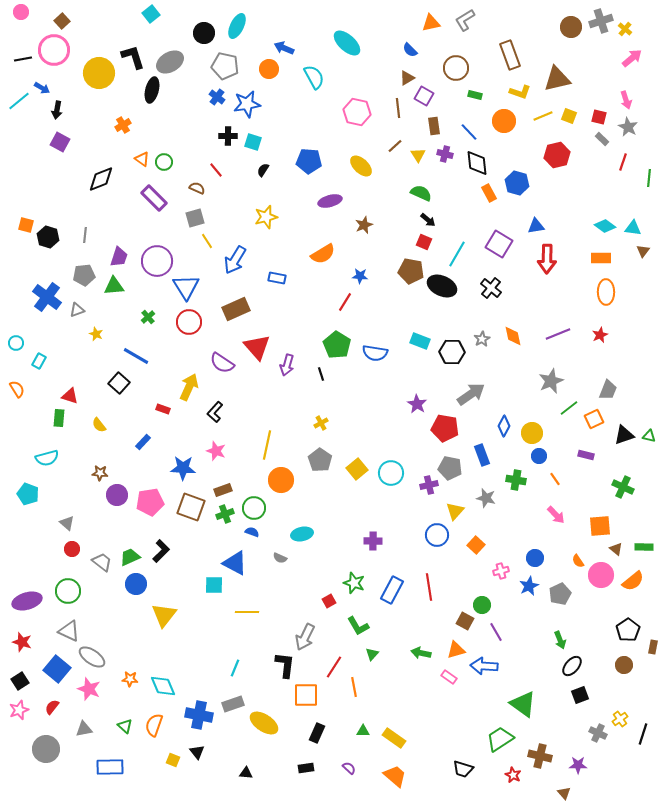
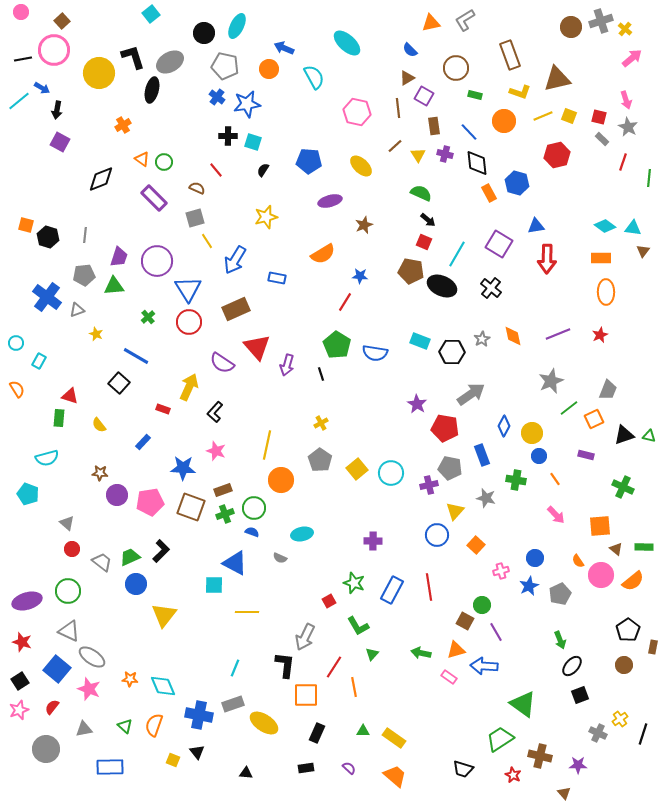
blue triangle at (186, 287): moved 2 px right, 2 px down
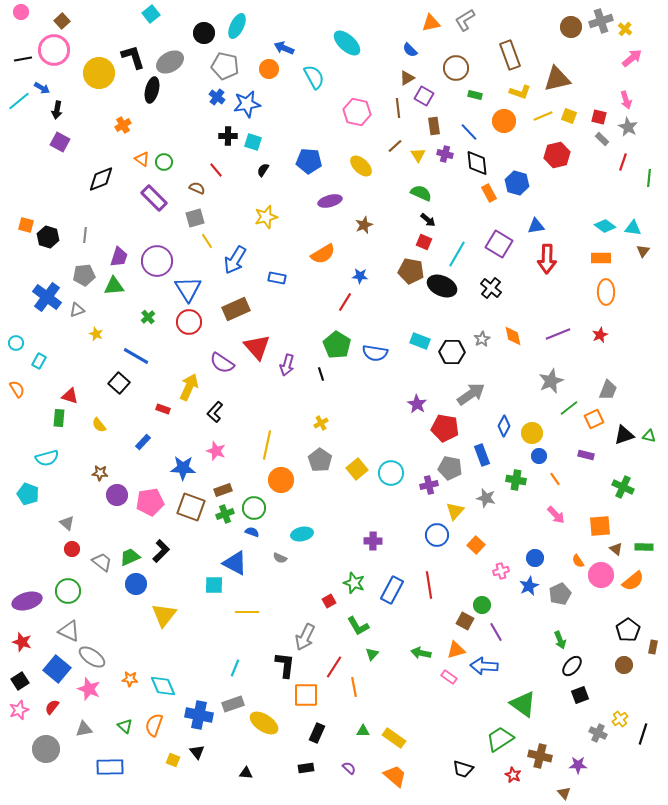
red line at (429, 587): moved 2 px up
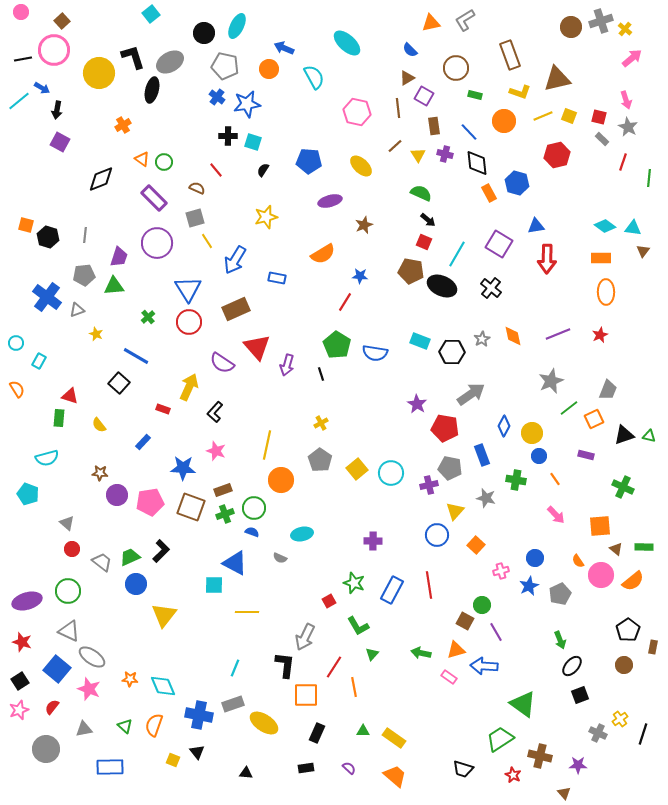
purple circle at (157, 261): moved 18 px up
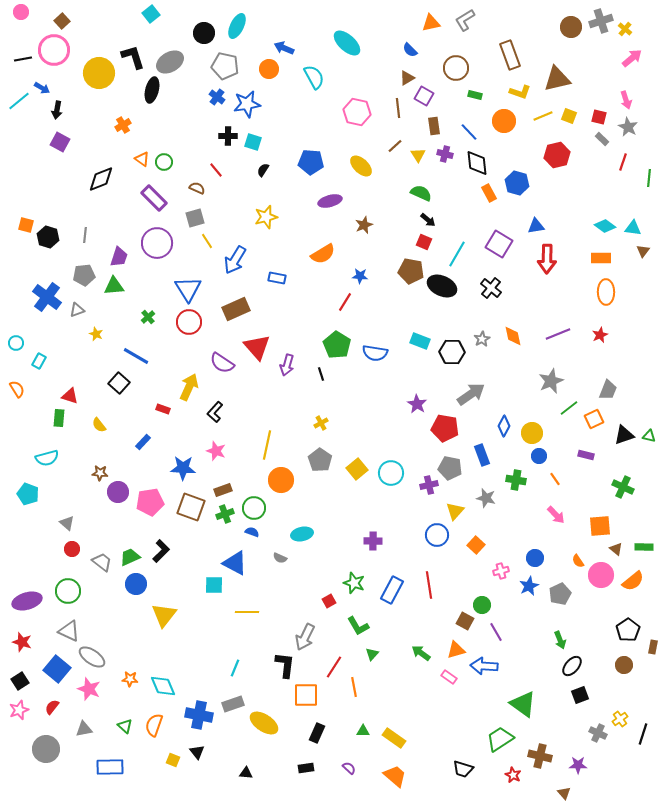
blue pentagon at (309, 161): moved 2 px right, 1 px down
purple circle at (117, 495): moved 1 px right, 3 px up
green arrow at (421, 653): rotated 24 degrees clockwise
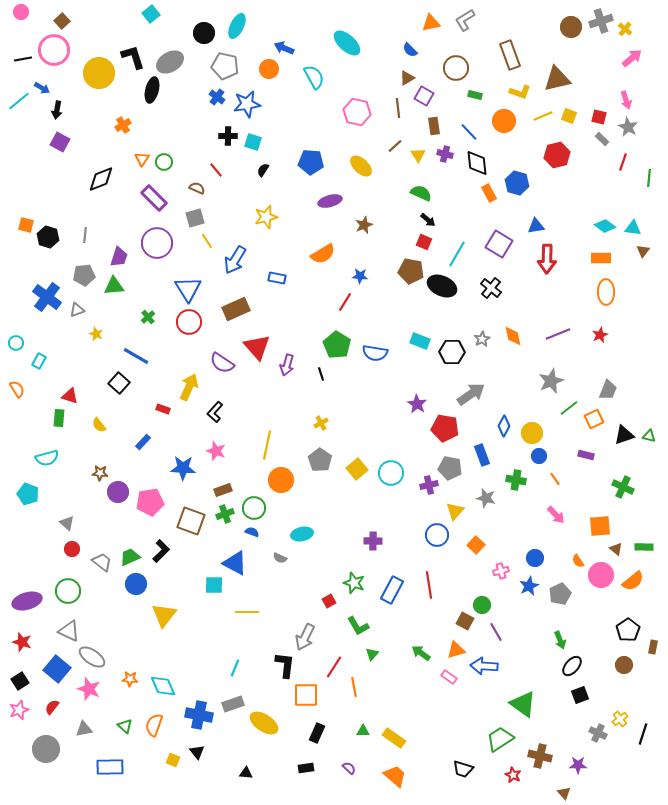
orange triangle at (142, 159): rotated 28 degrees clockwise
brown square at (191, 507): moved 14 px down
